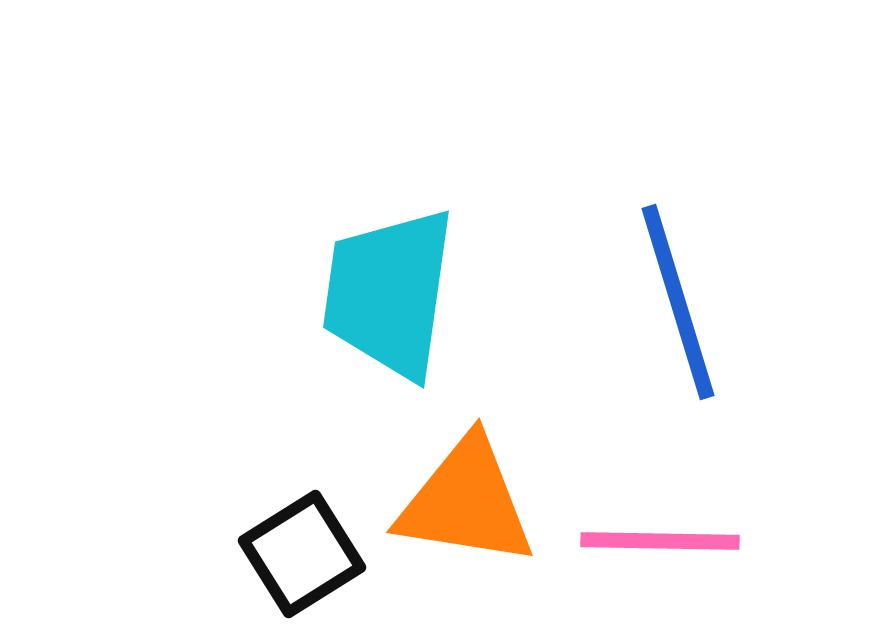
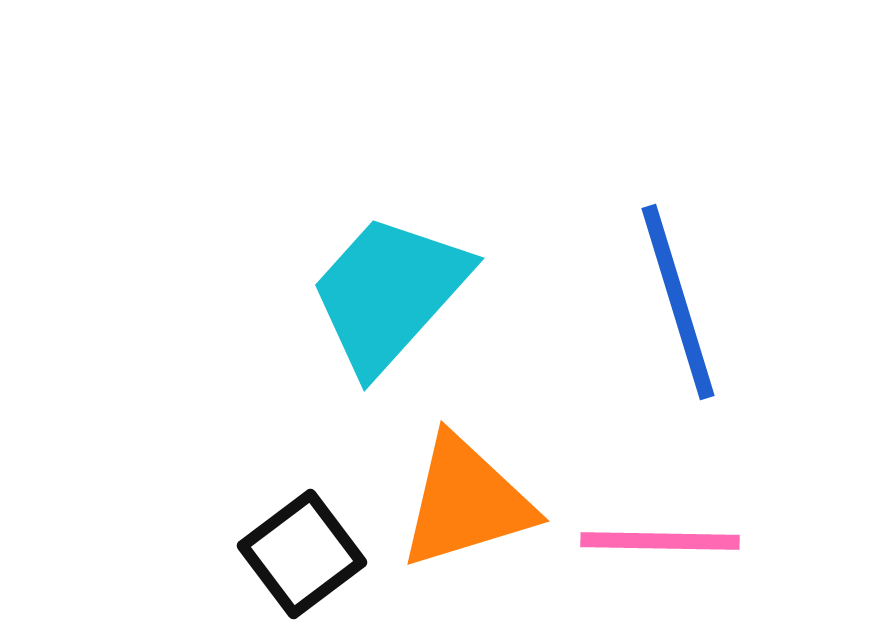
cyan trapezoid: rotated 34 degrees clockwise
orange triangle: rotated 26 degrees counterclockwise
black square: rotated 5 degrees counterclockwise
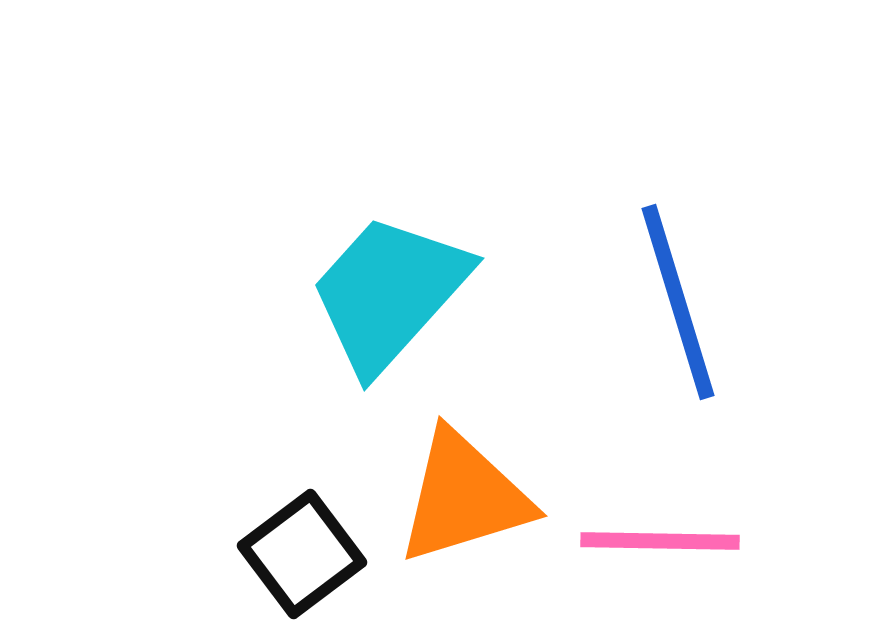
orange triangle: moved 2 px left, 5 px up
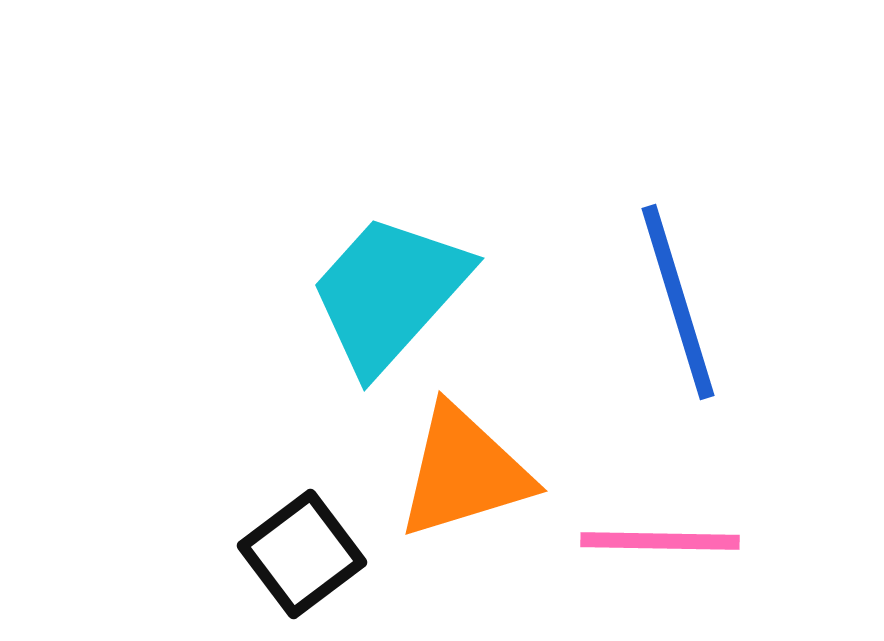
orange triangle: moved 25 px up
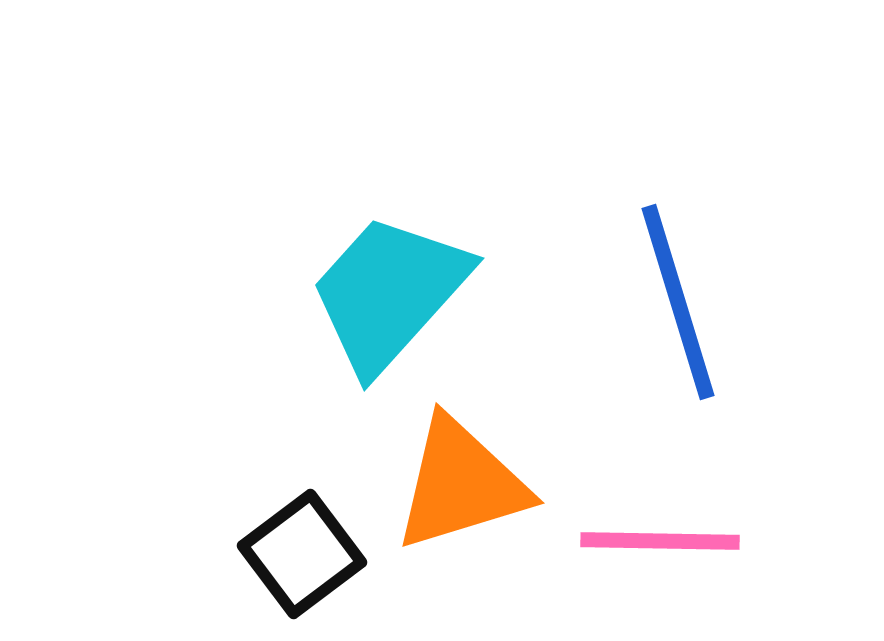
orange triangle: moved 3 px left, 12 px down
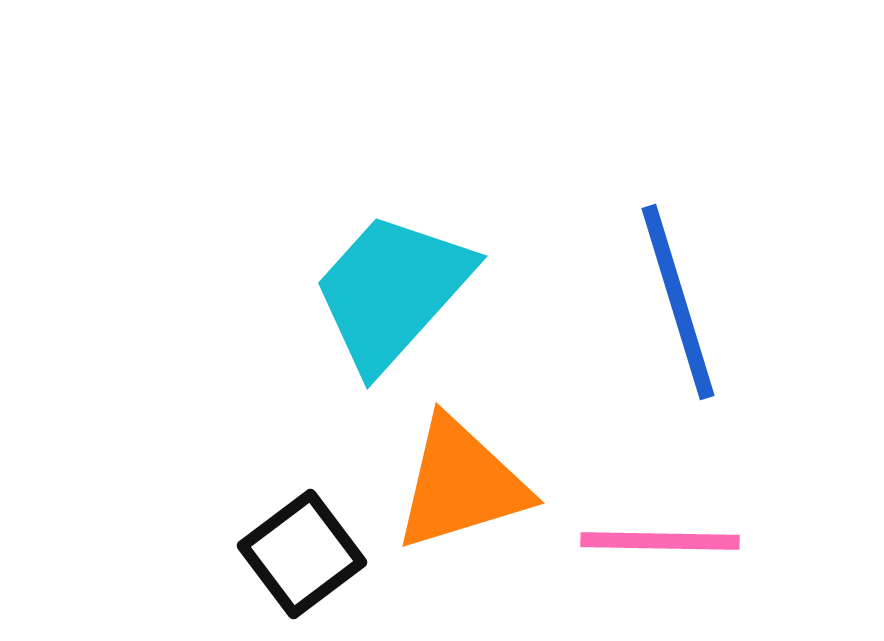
cyan trapezoid: moved 3 px right, 2 px up
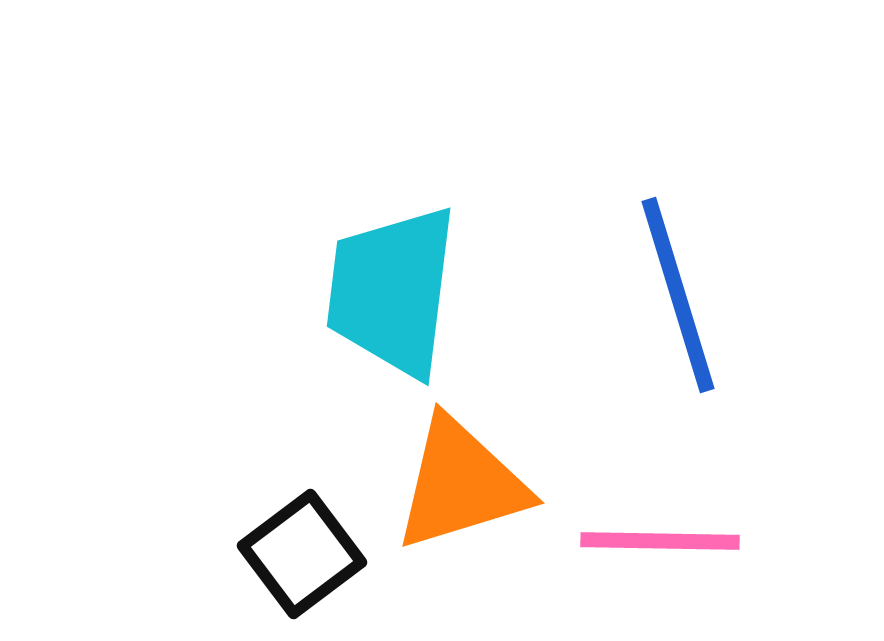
cyan trapezoid: rotated 35 degrees counterclockwise
blue line: moved 7 px up
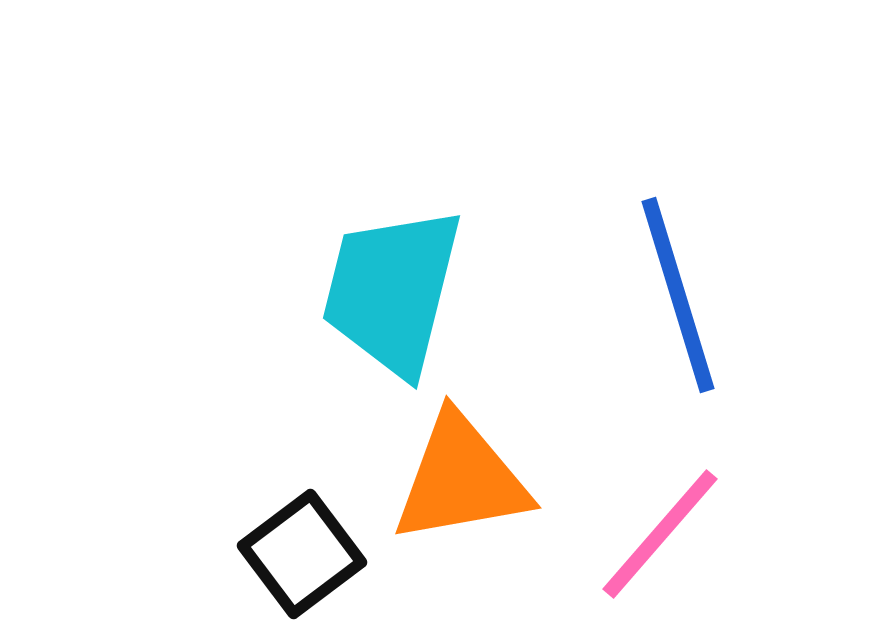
cyan trapezoid: rotated 7 degrees clockwise
orange triangle: moved 5 px up; rotated 7 degrees clockwise
pink line: moved 7 px up; rotated 50 degrees counterclockwise
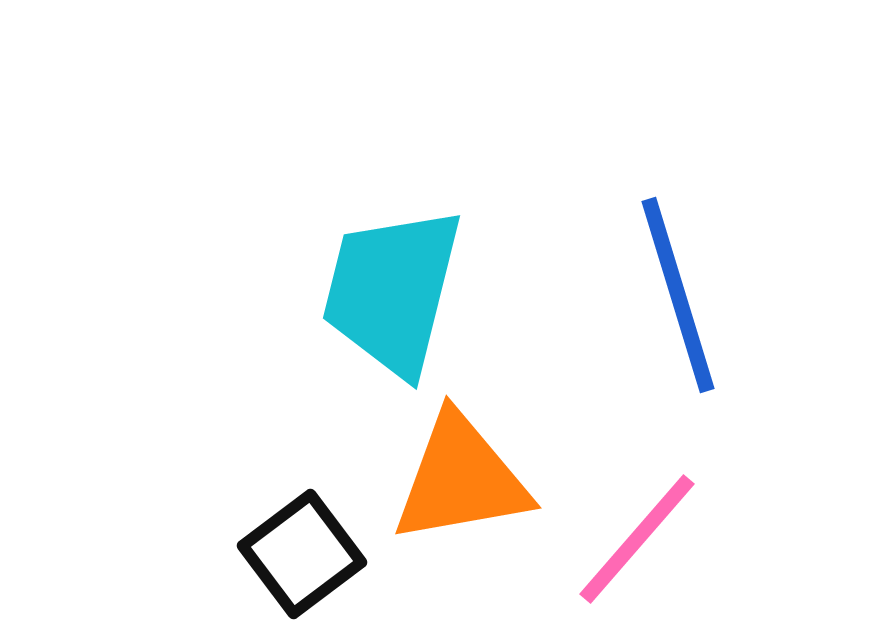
pink line: moved 23 px left, 5 px down
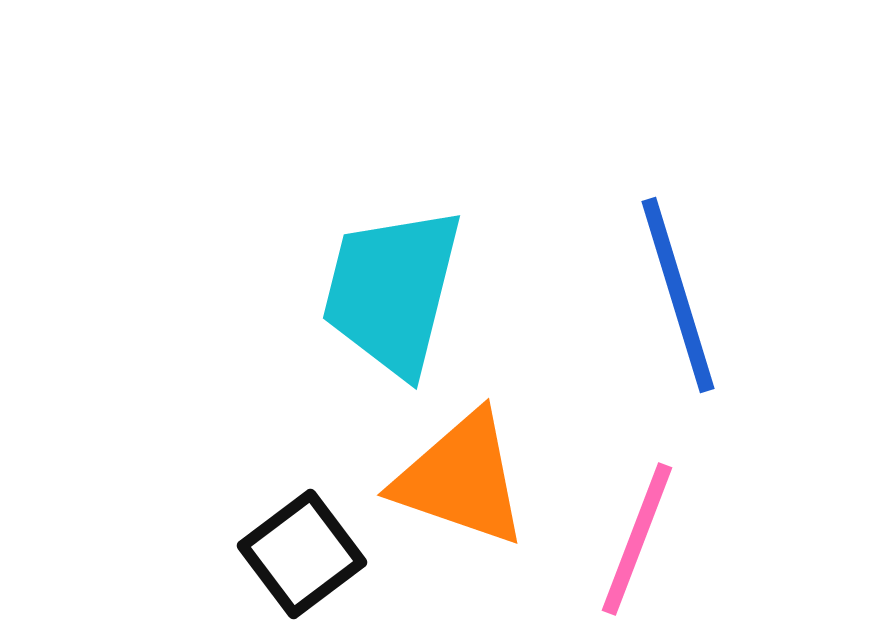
orange triangle: rotated 29 degrees clockwise
pink line: rotated 20 degrees counterclockwise
